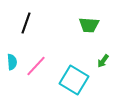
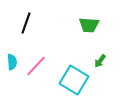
green arrow: moved 3 px left
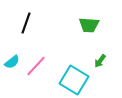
cyan semicircle: rotated 56 degrees clockwise
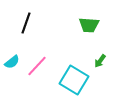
pink line: moved 1 px right
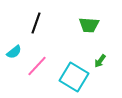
black line: moved 10 px right
cyan semicircle: moved 2 px right, 10 px up
cyan square: moved 3 px up
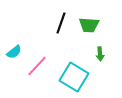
black line: moved 25 px right
green arrow: moved 7 px up; rotated 40 degrees counterclockwise
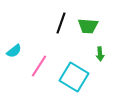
green trapezoid: moved 1 px left, 1 px down
cyan semicircle: moved 1 px up
pink line: moved 2 px right; rotated 10 degrees counterclockwise
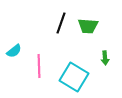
green arrow: moved 5 px right, 4 px down
pink line: rotated 35 degrees counterclockwise
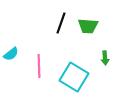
cyan semicircle: moved 3 px left, 3 px down
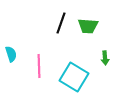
cyan semicircle: rotated 70 degrees counterclockwise
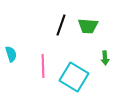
black line: moved 2 px down
pink line: moved 4 px right
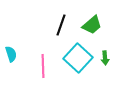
green trapezoid: moved 4 px right, 1 px up; rotated 45 degrees counterclockwise
cyan square: moved 4 px right, 19 px up; rotated 12 degrees clockwise
